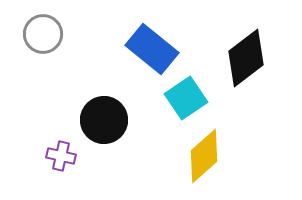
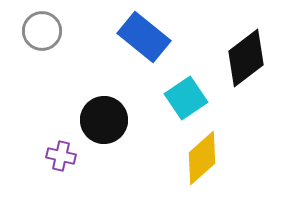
gray circle: moved 1 px left, 3 px up
blue rectangle: moved 8 px left, 12 px up
yellow diamond: moved 2 px left, 2 px down
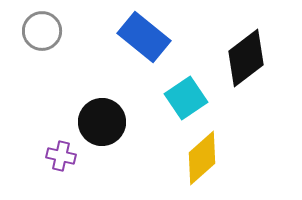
black circle: moved 2 px left, 2 px down
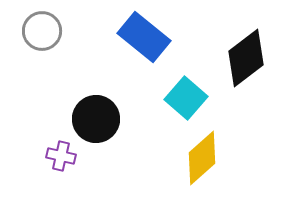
cyan square: rotated 15 degrees counterclockwise
black circle: moved 6 px left, 3 px up
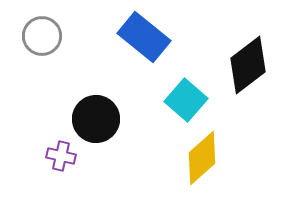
gray circle: moved 5 px down
black diamond: moved 2 px right, 7 px down
cyan square: moved 2 px down
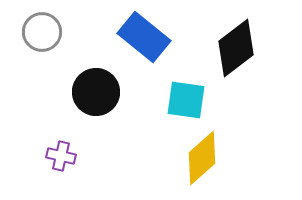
gray circle: moved 4 px up
black diamond: moved 12 px left, 17 px up
cyan square: rotated 33 degrees counterclockwise
black circle: moved 27 px up
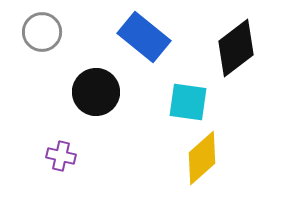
cyan square: moved 2 px right, 2 px down
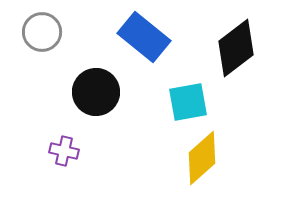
cyan square: rotated 18 degrees counterclockwise
purple cross: moved 3 px right, 5 px up
